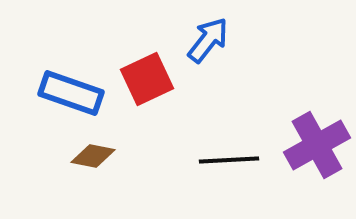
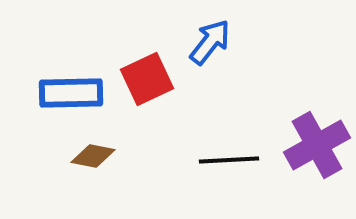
blue arrow: moved 2 px right, 2 px down
blue rectangle: rotated 20 degrees counterclockwise
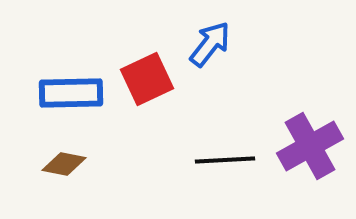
blue arrow: moved 2 px down
purple cross: moved 7 px left, 1 px down
brown diamond: moved 29 px left, 8 px down
black line: moved 4 px left
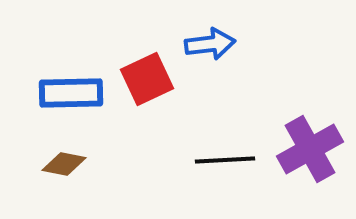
blue arrow: rotated 45 degrees clockwise
purple cross: moved 3 px down
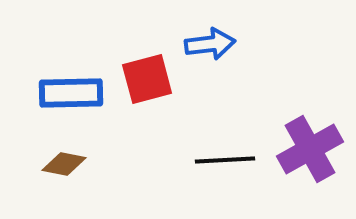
red square: rotated 10 degrees clockwise
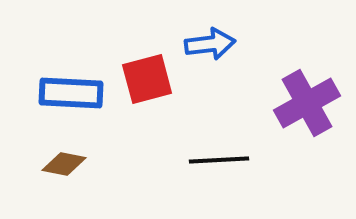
blue rectangle: rotated 4 degrees clockwise
purple cross: moved 3 px left, 46 px up
black line: moved 6 px left
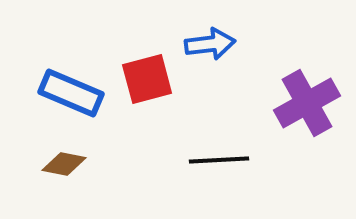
blue rectangle: rotated 20 degrees clockwise
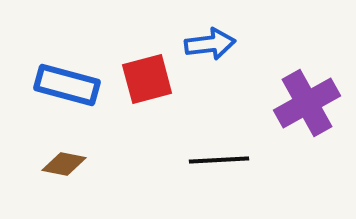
blue rectangle: moved 4 px left, 8 px up; rotated 8 degrees counterclockwise
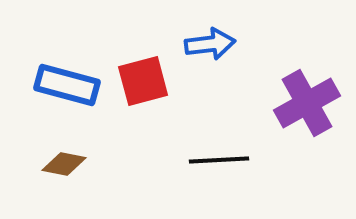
red square: moved 4 px left, 2 px down
